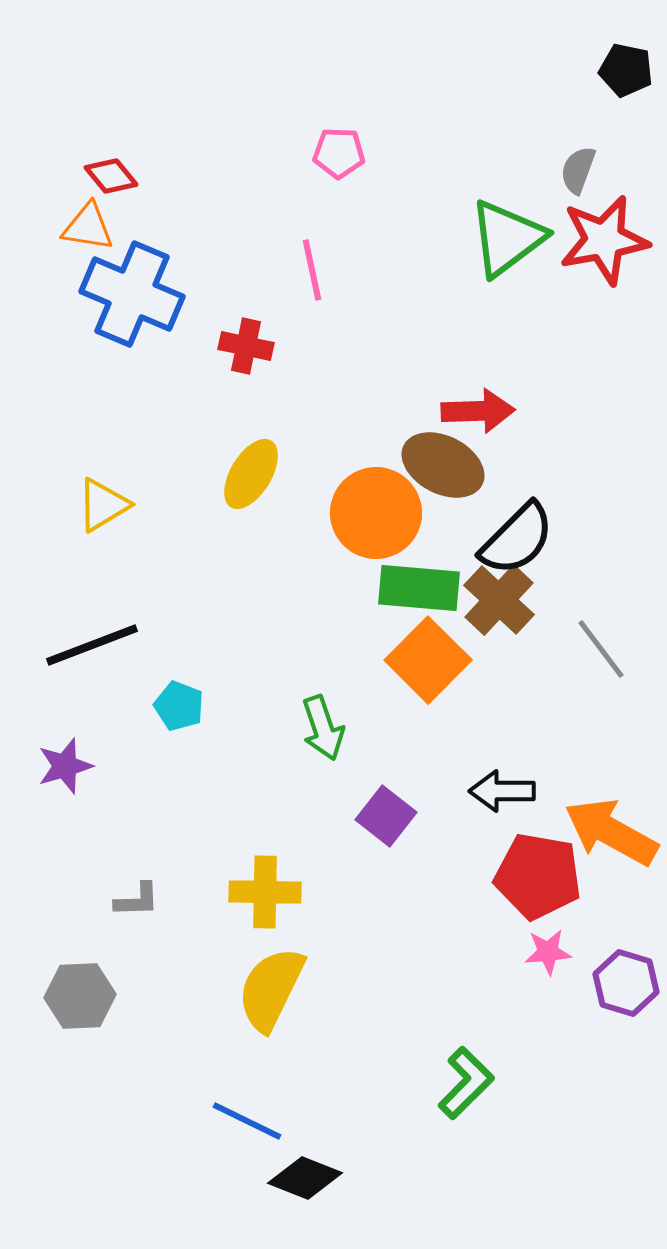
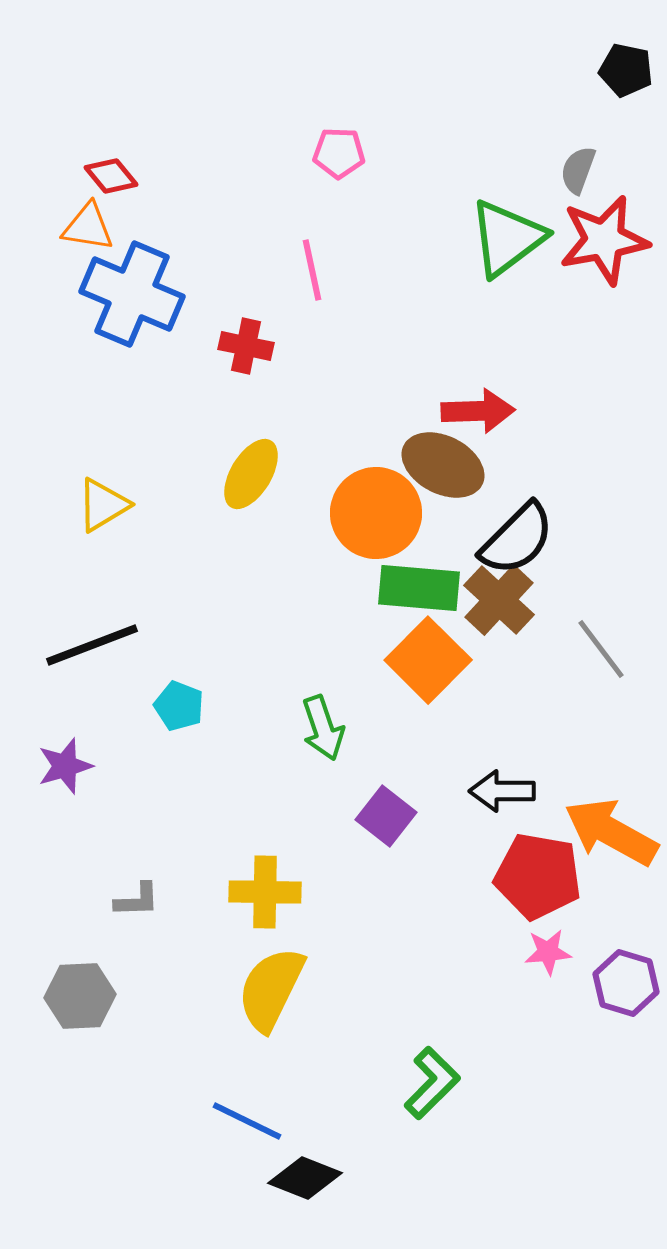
green L-shape: moved 34 px left
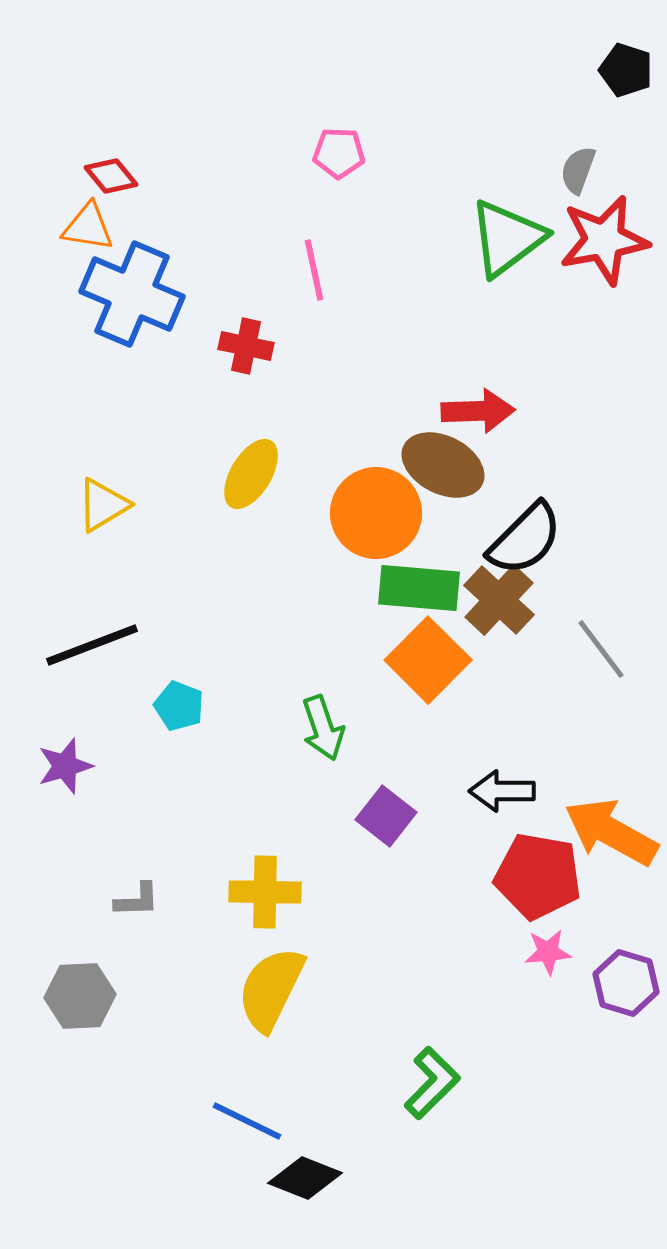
black pentagon: rotated 6 degrees clockwise
pink line: moved 2 px right
black semicircle: moved 8 px right
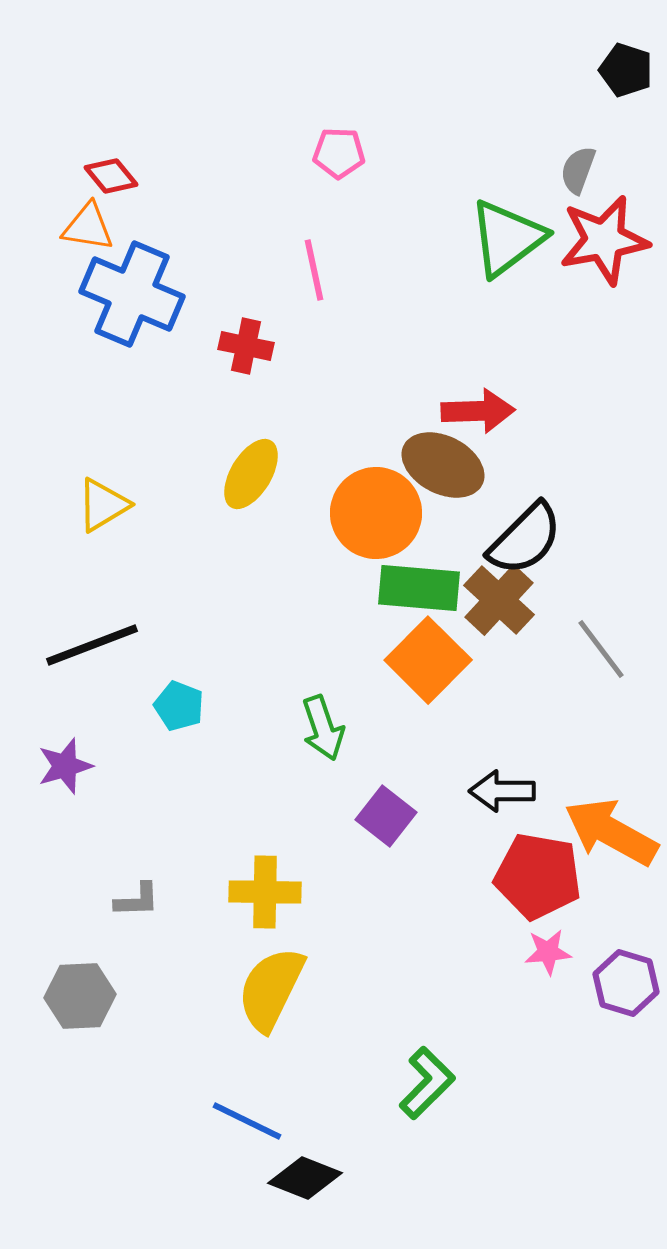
green L-shape: moved 5 px left
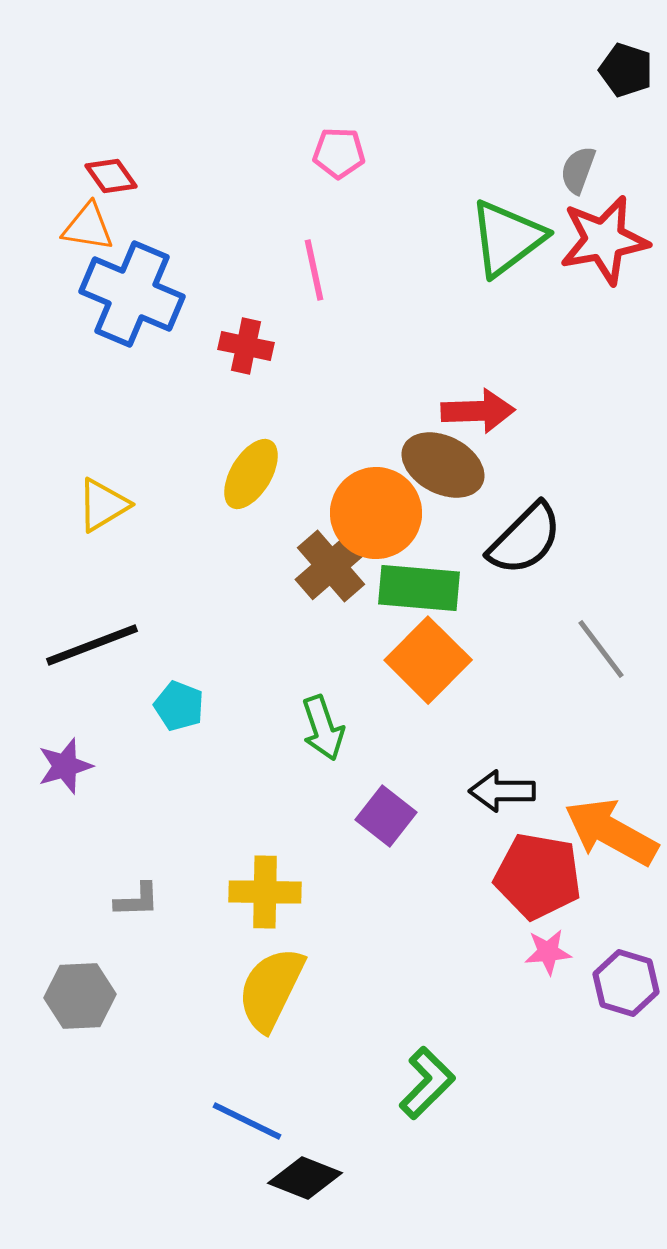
red diamond: rotated 4 degrees clockwise
brown cross: moved 168 px left, 34 px up; rotated 6 degrees clockwise
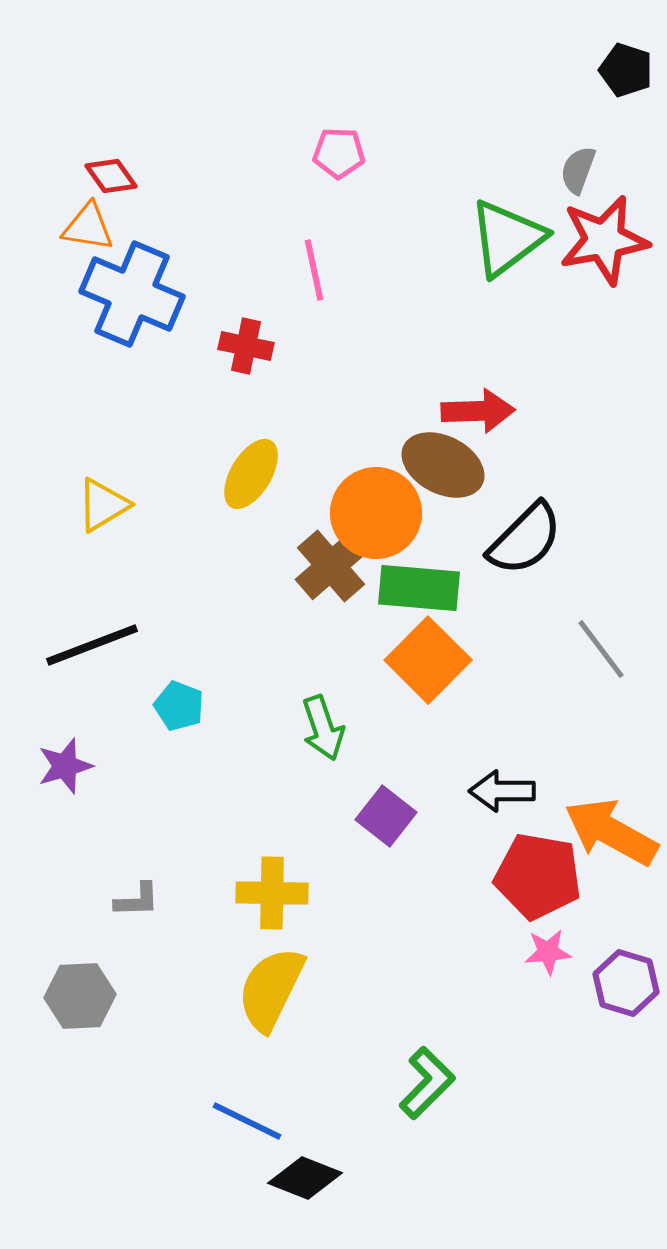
yellow cross: moved 7 px right, 1 px down
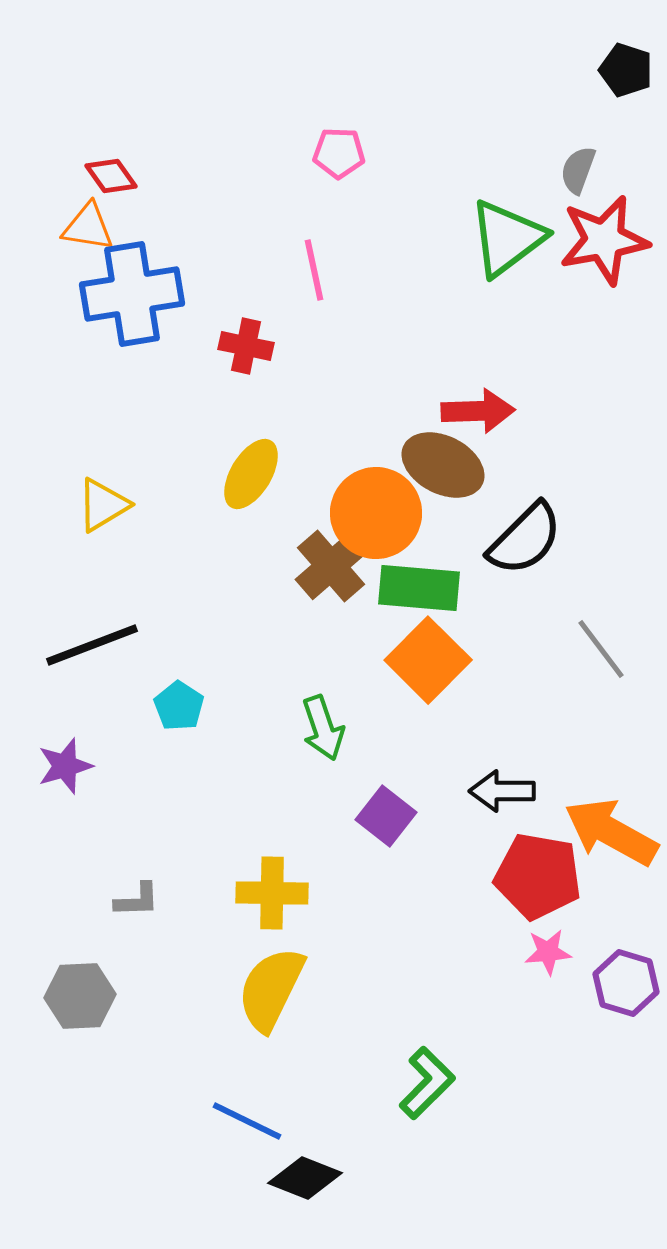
blue cross: rotated 32 degrees counterclockwise
cyan pentagon: rotated 12 degrees clockwise
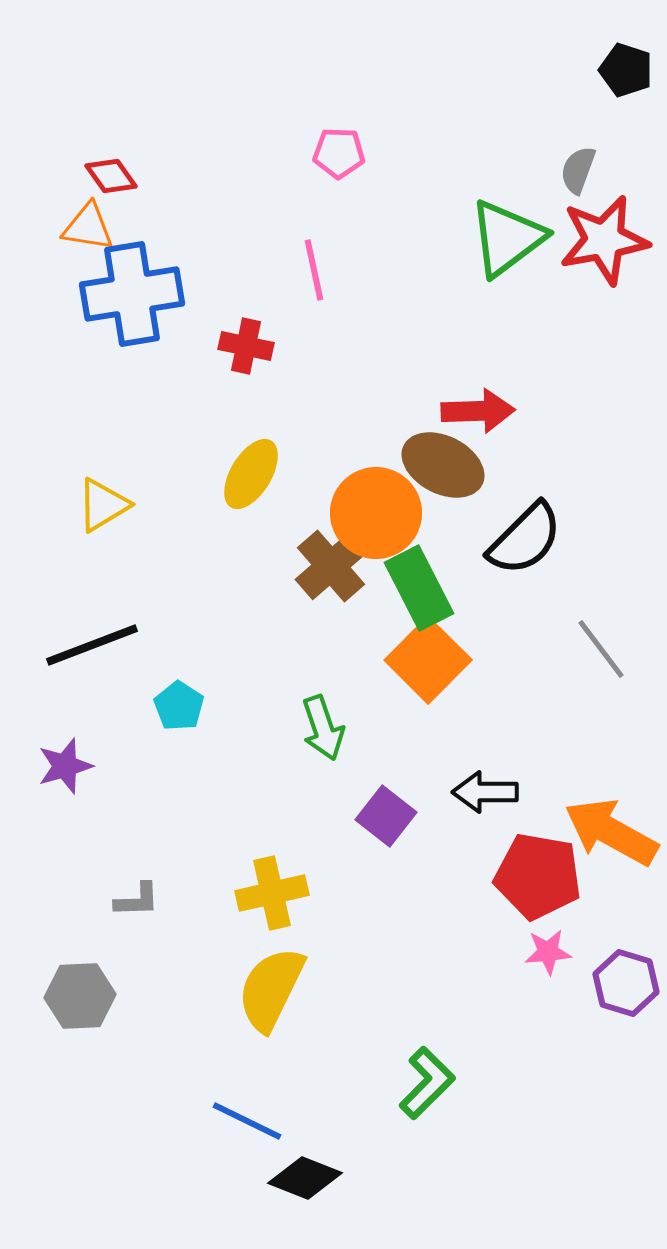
green rectangle: rotated 58 degrees clockwise
black arrow: moved 17 px left, 1 px down
yellow cross: rotated 14 degrees counterclockwise
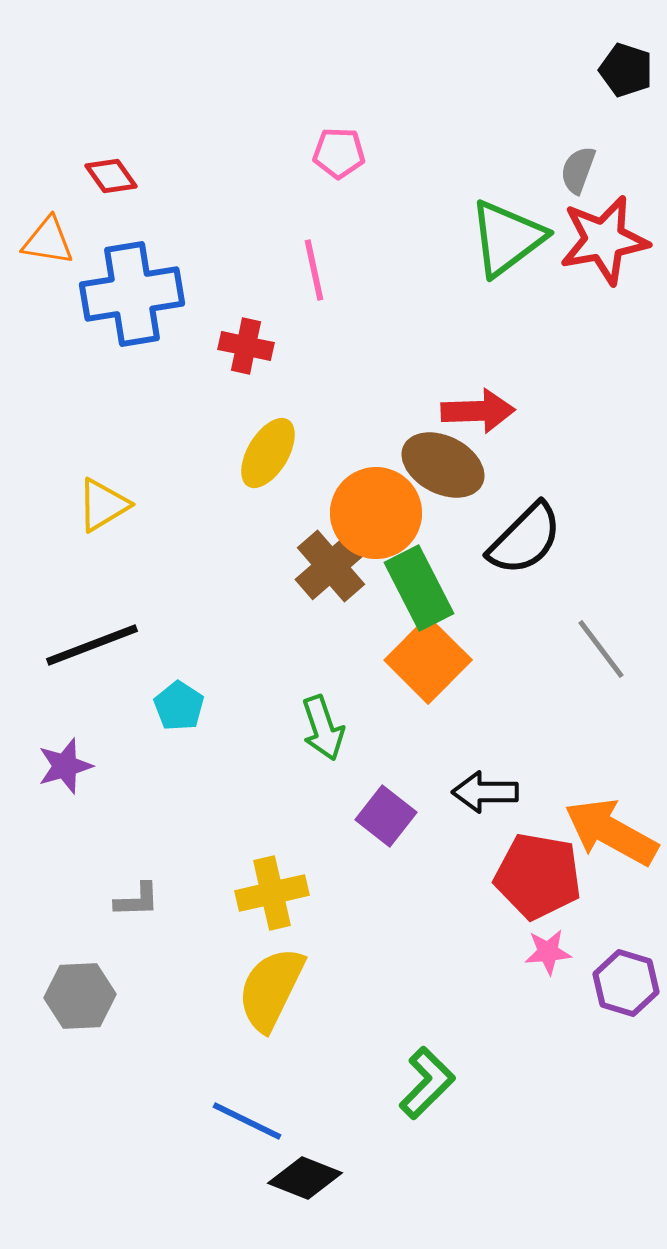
orange triangle: moved 40 px left, 14 px down
yellow ellipse: moved 17 px right, 21 px up
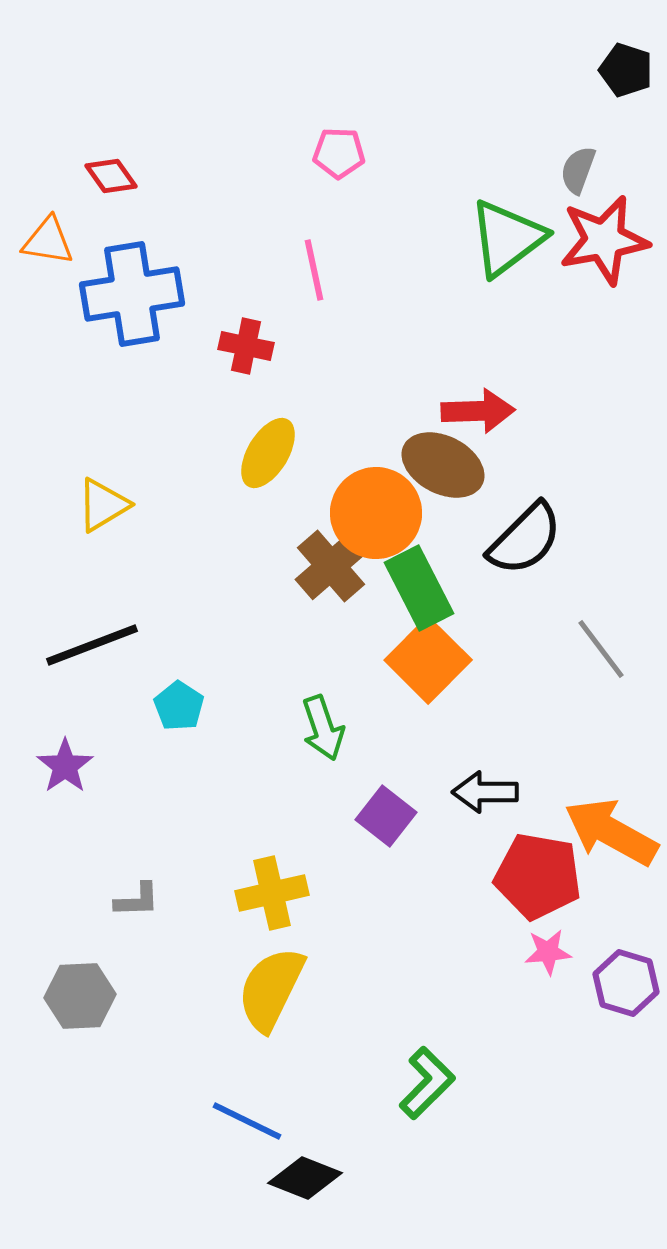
purple star: rotated 18 degrees counterclockwise
